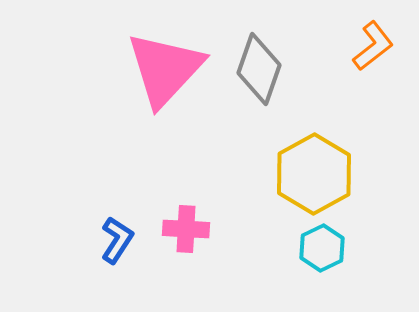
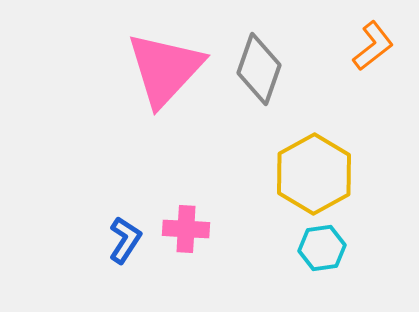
blue L-shape: moved 8 px right
cyan hexagon: rotated 18 degrees clockwise
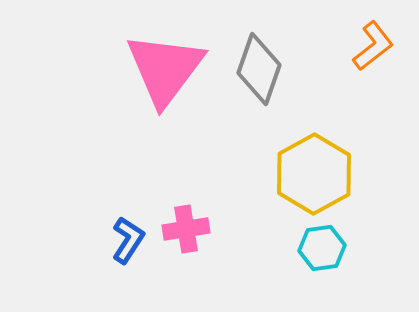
pink triangle: rotated 6 degrees counterclockwise
pink cross: rotated 12 degrees counterclockwise
blue L-shape: moved 3 px right
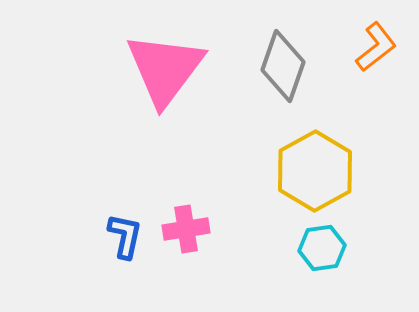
orange L-shape: moved 3 px right, 1 px down
gray diamond: moved 24 px right, 3 px up
yellow hexagon: moved 1 px right, 3 px up
blue L-shape: moved 3 px left, 4 px up; rotated 21 degrees counterclockwise
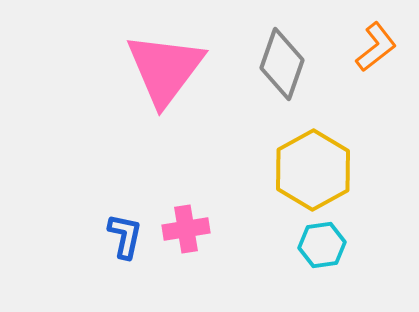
gray diamond: moved 1 px left, 2 px up
yellow hexagon: moved 2 px left, 1 px up
cyan hexagon: moved 3 px up
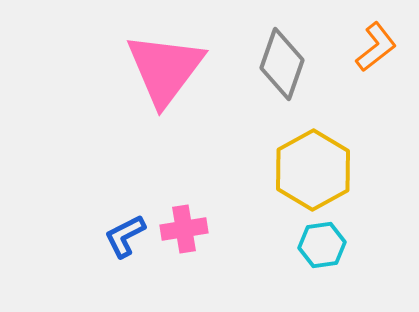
pink cross: moved 2 px left
blue L-shape: rotated 129 degrees counterclockwise
